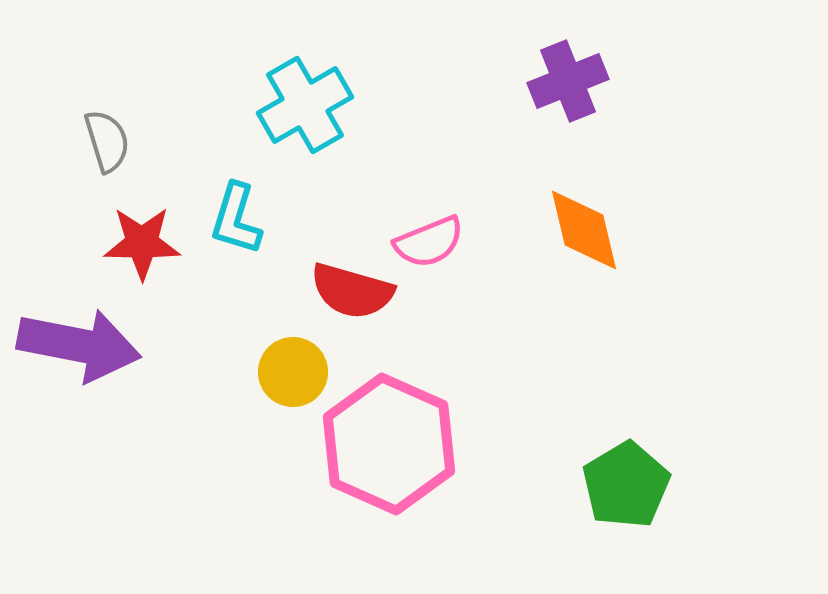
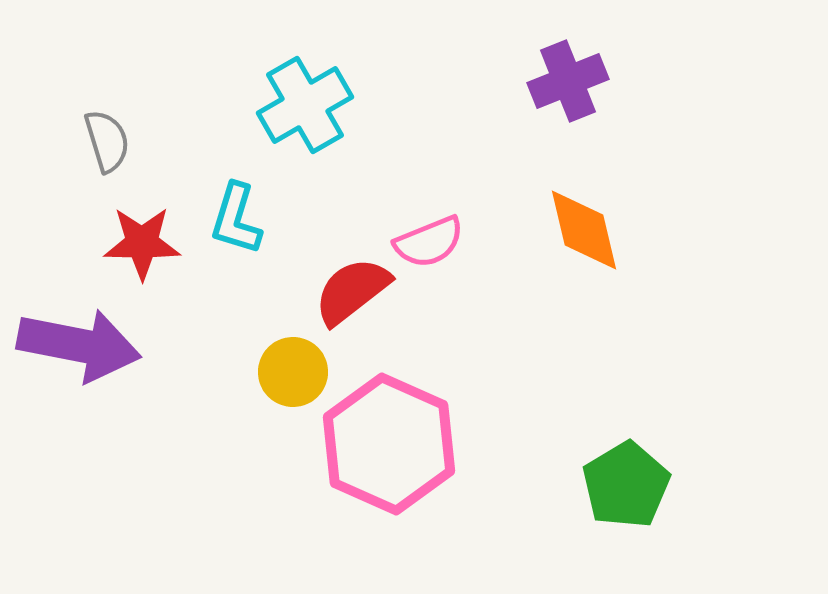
red semicircle: rotated 126 degrees clockwise
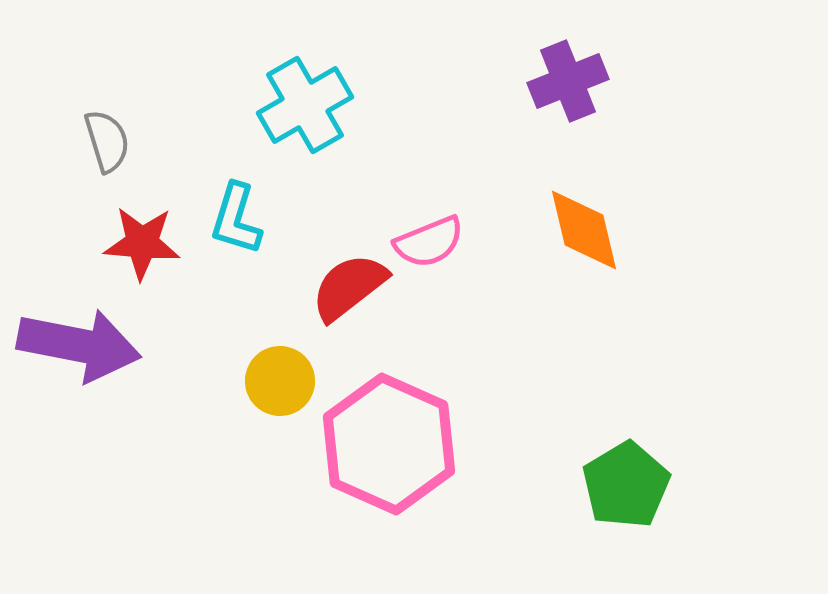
red star: rotated 4 degrees clockwise
red semicircle: moved 3 px left, 4 px up
yellow circle: moved 13 px left, 9 px down
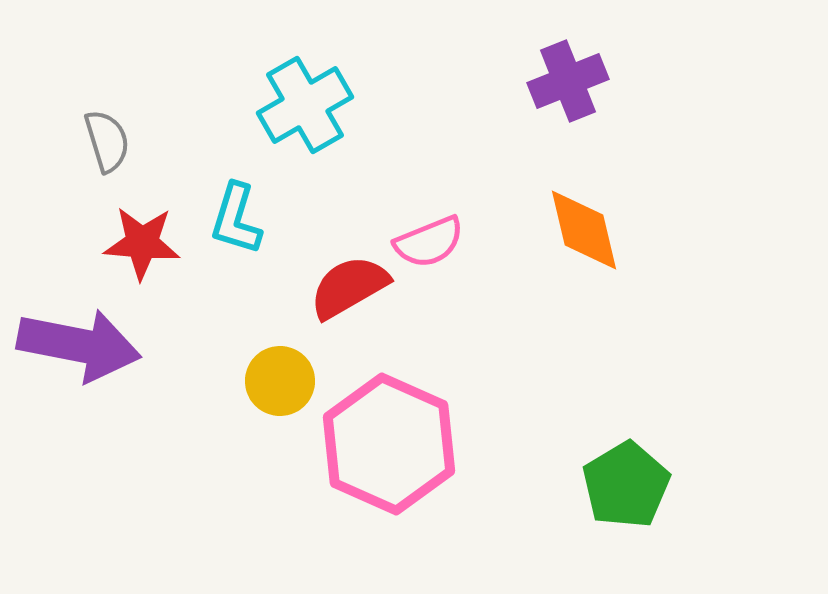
red semicircle: rotated 8 degrees clockwise
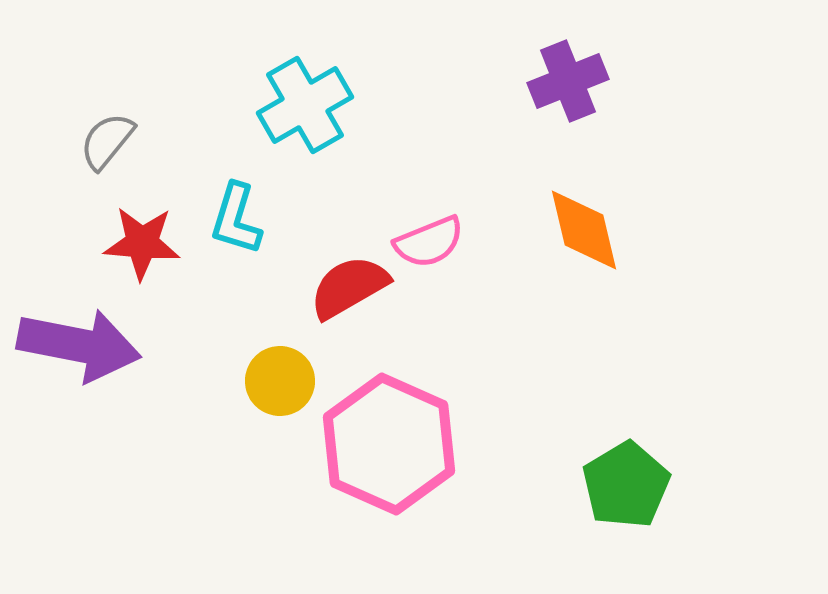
gray semicircle: rotated 124 degrees counterclockwise
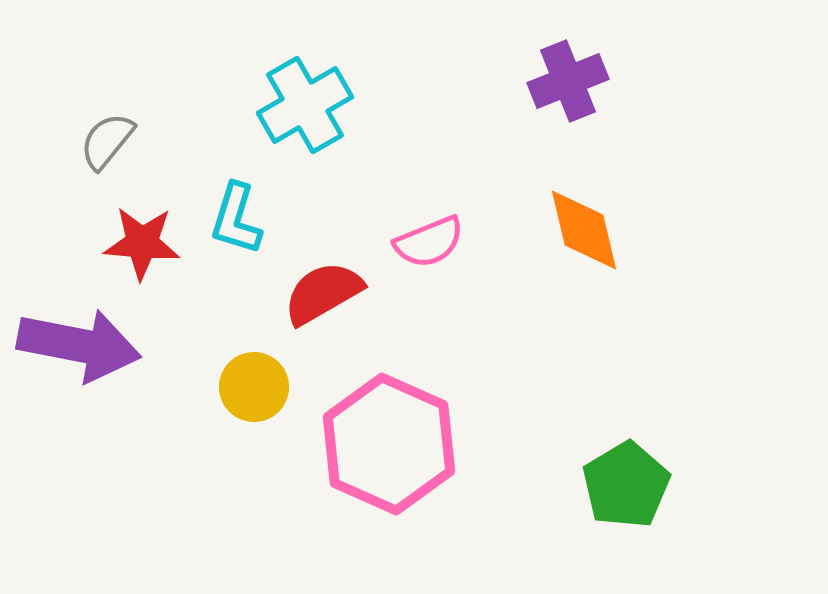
red semicircle: moved 26 px left, 6 px down
yellow circle: moved 26 px left, 6 px down
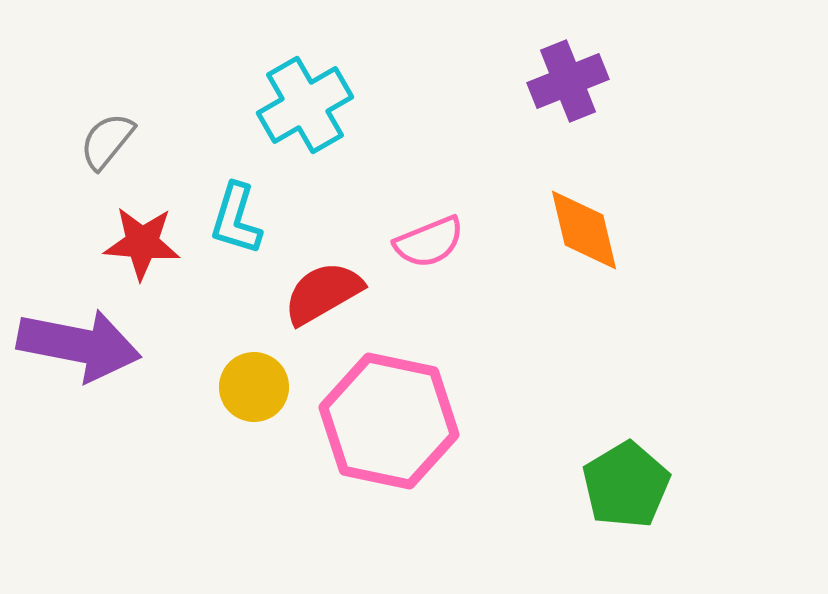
pink hexagon: moved 23 px up; rotated 12 degrees counterclockwise
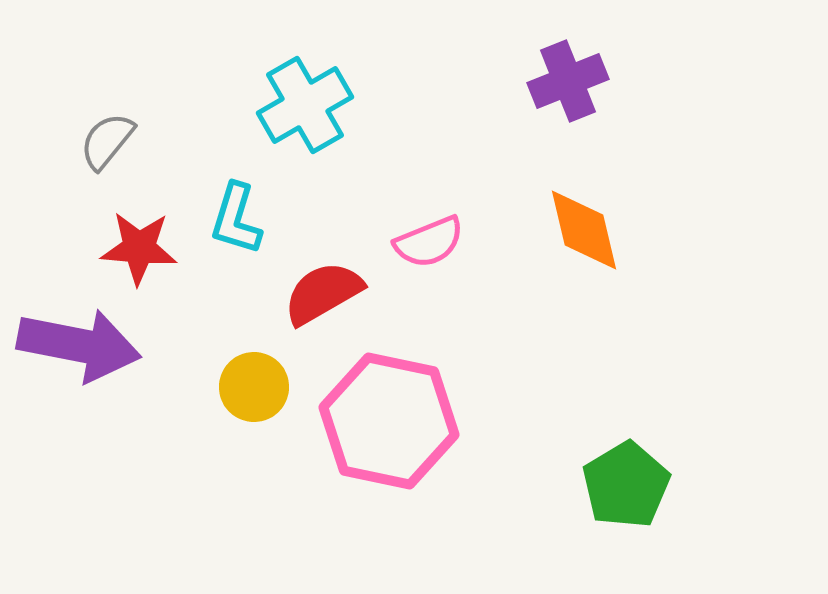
red star: moved 3 px left, 5 px down
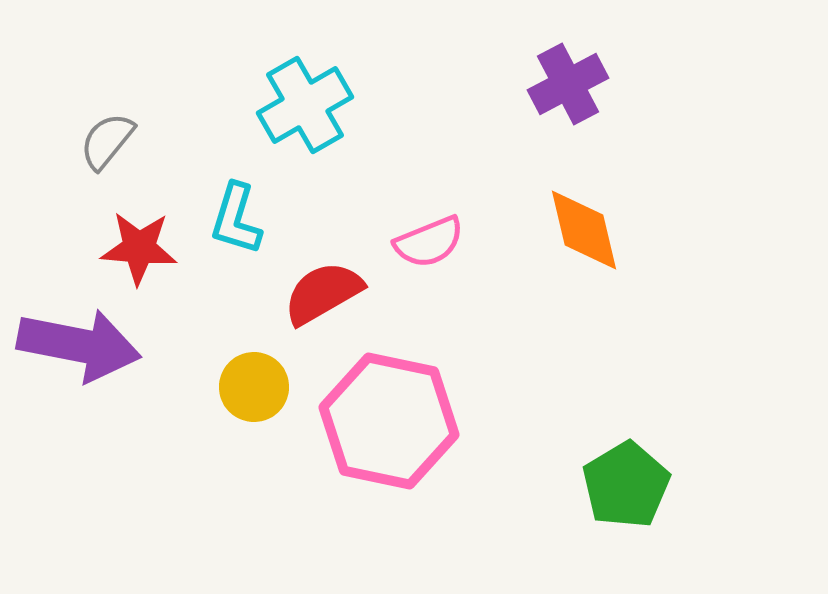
purple cross: moved 3 px down; rotated 6 degrees counterclockwise
